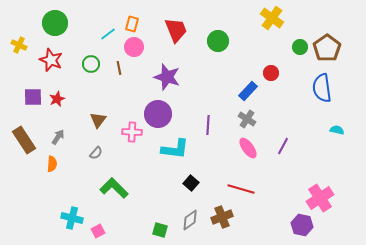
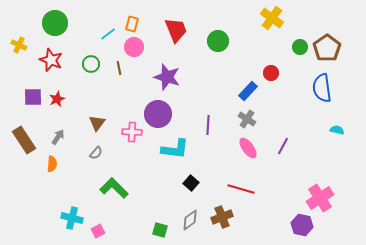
brown triangle at (98, 120): moved 1 px left, 3 px down
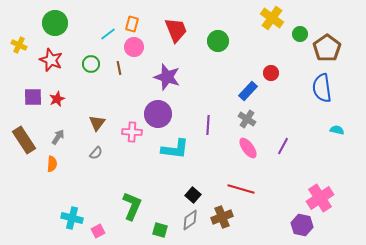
green circle at (300, 47): moved 13 px up
black square at (191, 183): moved 2 px right, 12 px down
green L-shape at (114, 188): moved 18 px right, 18 px down; rotated 68 degrees clockwise
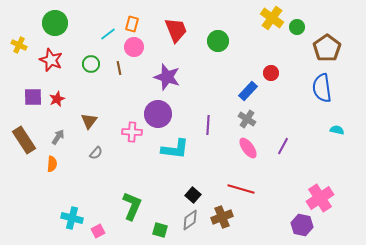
green circle at (300, 34): moved 3 px left, 7 px up
brown triangle at (97, 123): moved 8 px left, 2 px up
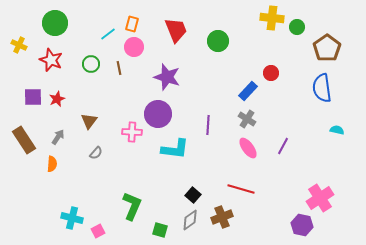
yellow cross at (272, 18): rotated 30 degrees counterclockwise
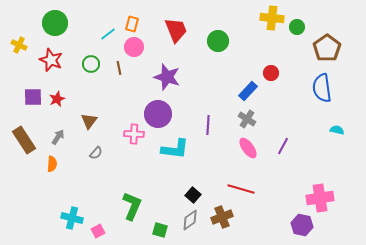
pink cross at (132, 132): moved 2 px right, 2 px down
pink cross at (320, 198): rotated 24 degrees clockwise
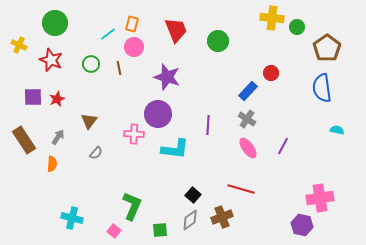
green square at (160, 230): rotated 21 degrees counterclockwise
pink square at (98, 231): moved 16 px right; rotated 24 degrees counterclockwise
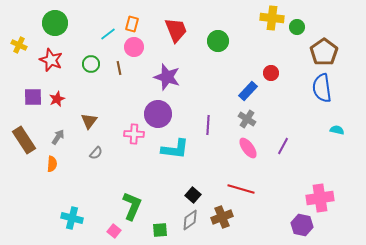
brown pentagon at (327, 48): moved 3 px left, 4 px down
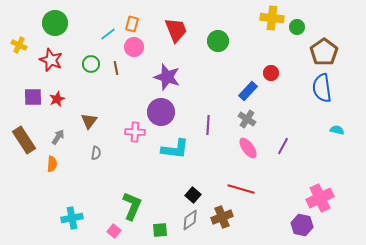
brown line at (119, 68): moved 3 px left
purple circle at (158, 114): moved 3 px right, 2 px up
pink cross at (134, 134): moved 1 px right, 2 px up
gray semicircle at (96, 153): rotated 32 degrees counterclockwise
pink cross at (320, 198): rotated 16 degrees counterclockwise
cyan cross at (72, 218): rotated 25 degrees counterclockwise
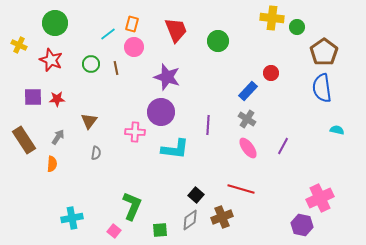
red star at (57, 99): rotated 21 degrees clockwise
black square at (193, 195): moved 3 px right
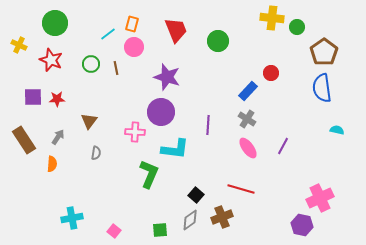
green L-shape at (132, 206): moved 17 px right, 32 px up
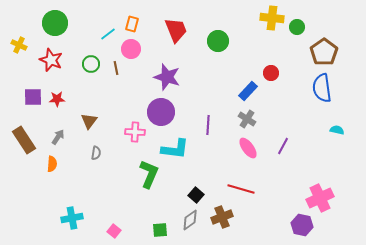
pink circle at (134, 47): moved 3 px left, 2 px down
